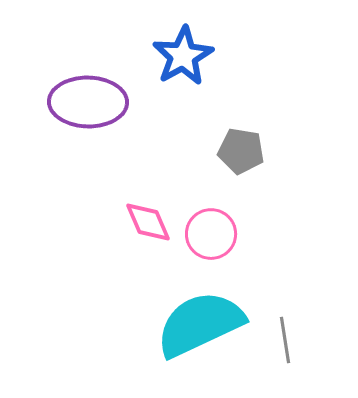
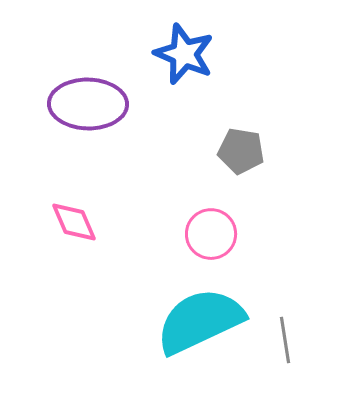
blue star: moved 1 px right, 2 px up; rotated 20 degrees counterclockwise
purple ellipse: moved 2 px down
pink diamond: moved 74 px left
cyan semicircle: moved 3 px up
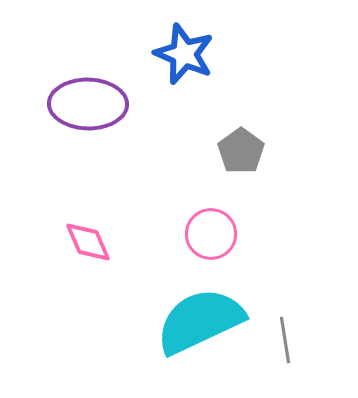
gray pentagon: rotated 27 degrees clockwise
pink diamond: moved 14 px right, 20 px down
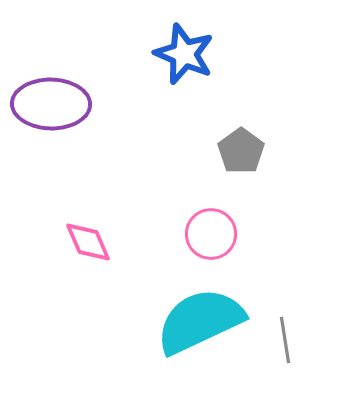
purple ellipse: moved 37 px left
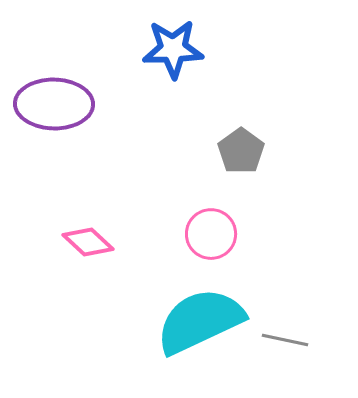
blue star: moved 11 px left, 5 px up; rotated 24 degrees counterclockwise
purple ellipse: moved 3 px right
pink diamond: rotated 24 degrees counterclockwise
gray line: rotated 69 degrees counterclockwise
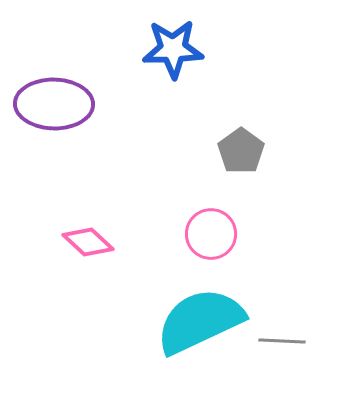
gray line: moved 3 px left, 1 px down; rotated 9 degrees counterclockwise
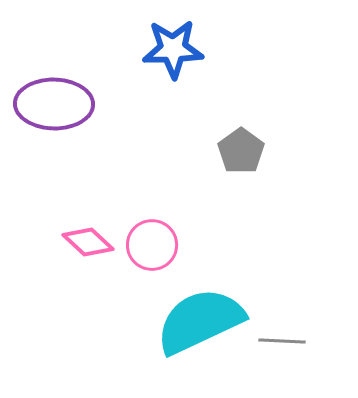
pink circle: moved 59 px left, 11 px down
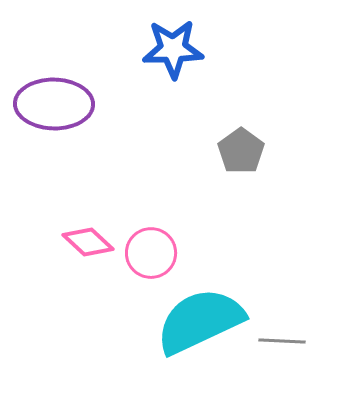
pink circle: moved 1 px left, 8 px down
